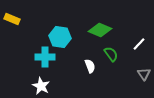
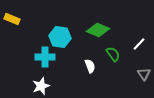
green diamond: moved 2 px left
green semicircle: moved 2 px right
white star: rotated 24 degrees clockwise
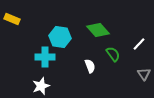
green diamond: rotated 25 degrees clockwise
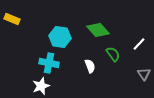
cyan cross: moved 4 px right, 6 px down; rotated 12 degrees clockwise
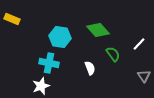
white semicircle: moved 2 px down
gray triangle: moved 2 px down
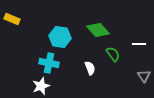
white line: rotated 48 degrees clockwise
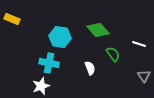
white line: rotated 16 degrees clockwise
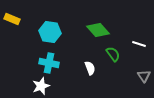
cyan hexagon: moved 10 px left, 5 px up
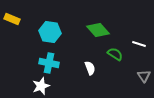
green semicircle: moved 2 px right; rotated 21 degrees counterclockwise
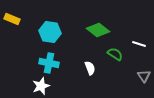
green diamond: rotated 10 degrees counterclockwise
